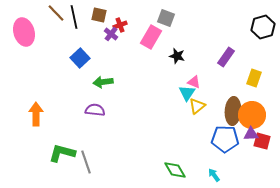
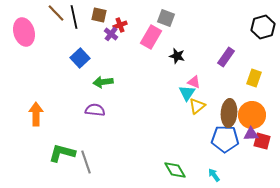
brown ellipse: moved 4 px left, 2 px down
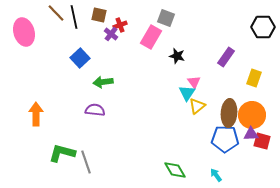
black hexagon: rotated 15 degrees clockwise
pink triangle: rotated 32 degrees clockwise
cyan arrow: moved 2 px right
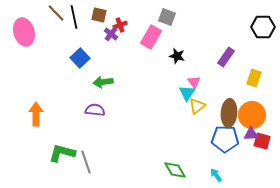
gray square: moved 1 px right, 1 px up
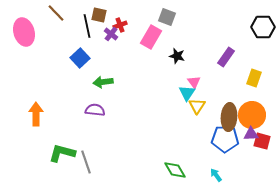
black line: moved 13 px right, 9 px down
yellow triangle: rotated 18 degrees counterclockwise
brown ellipse: moved 4 px down
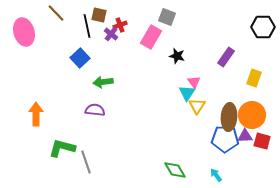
purple triangle: moved 6 px left, 2 px down
green L-shape: moved 5 px up
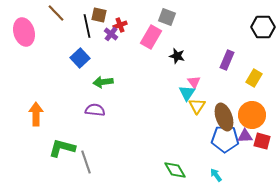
purple rectangle: moved 1 px right, 3 px down; rotated 12 degrees counterclockwise
yellow rectangle: rotated 12 degrees clockwise
brown ellipse: moved 5 px left; rotated 24 degrees counterclockwise
